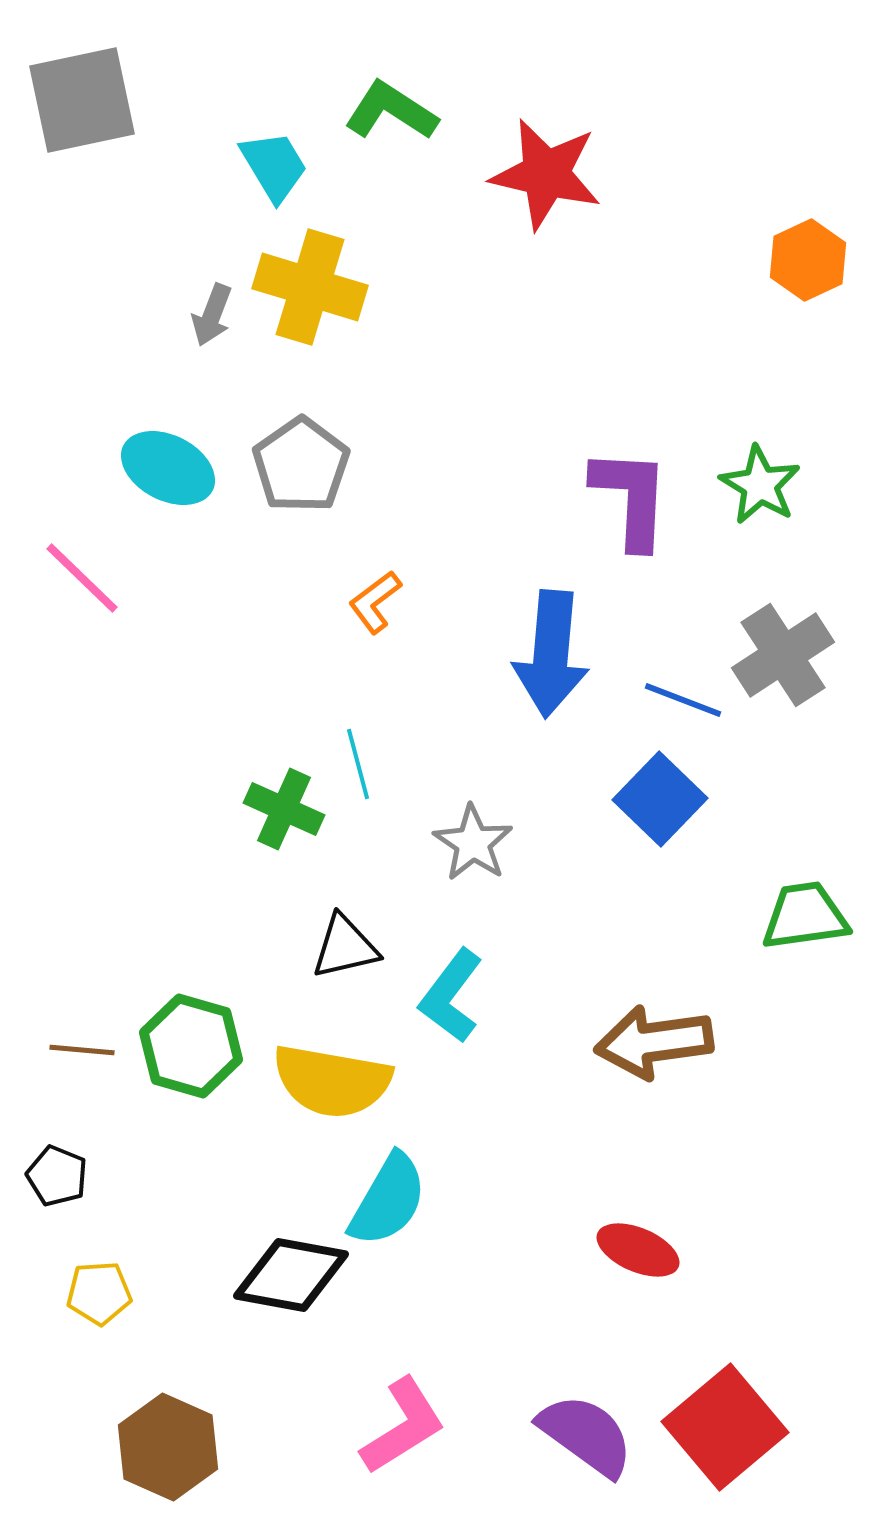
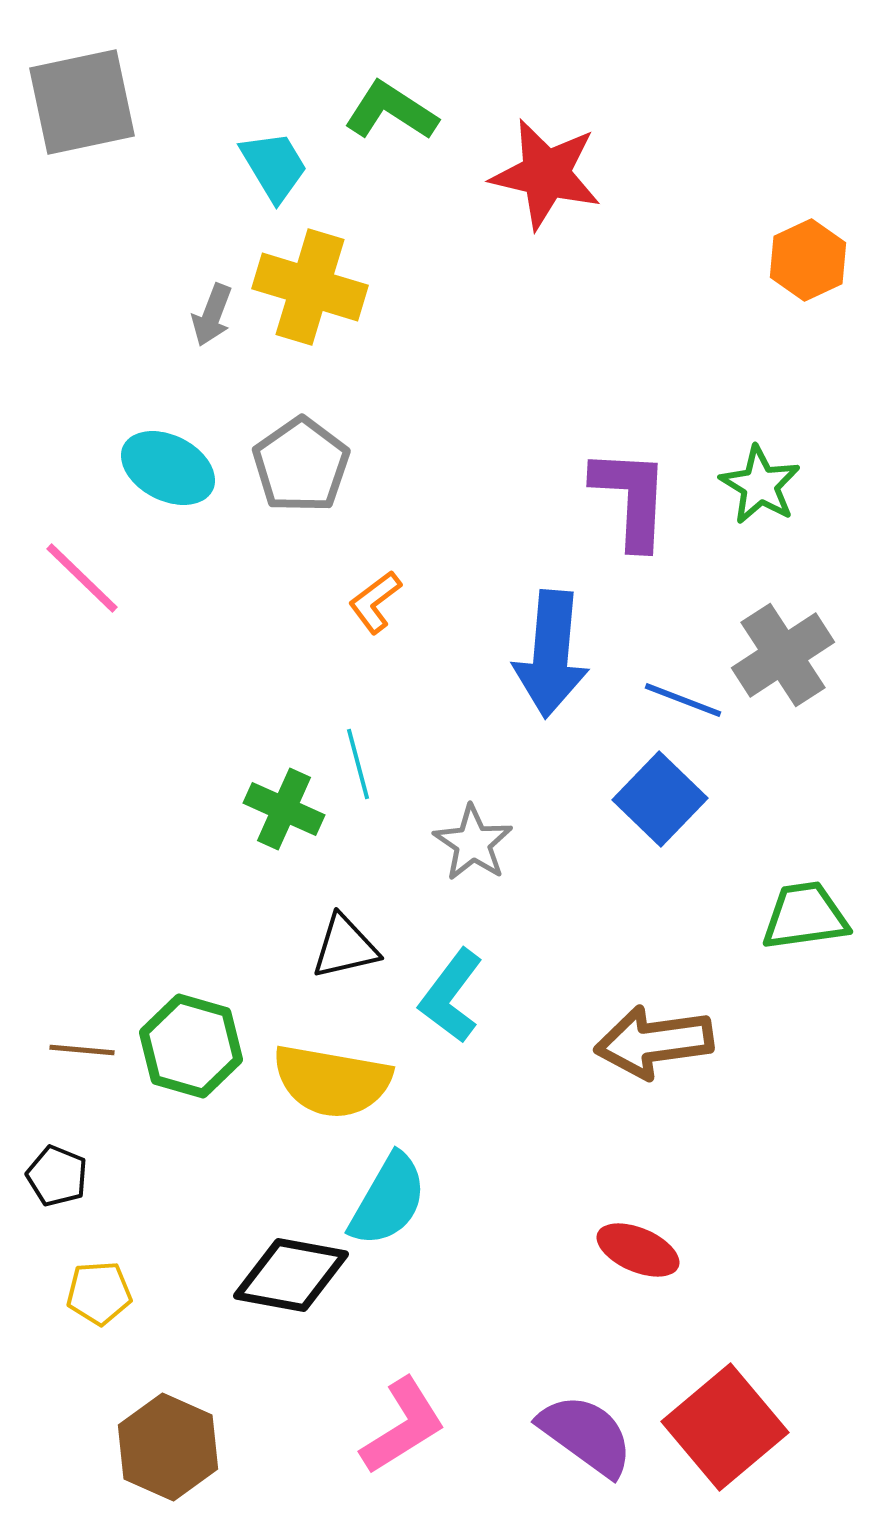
gray square: moved 2 px down
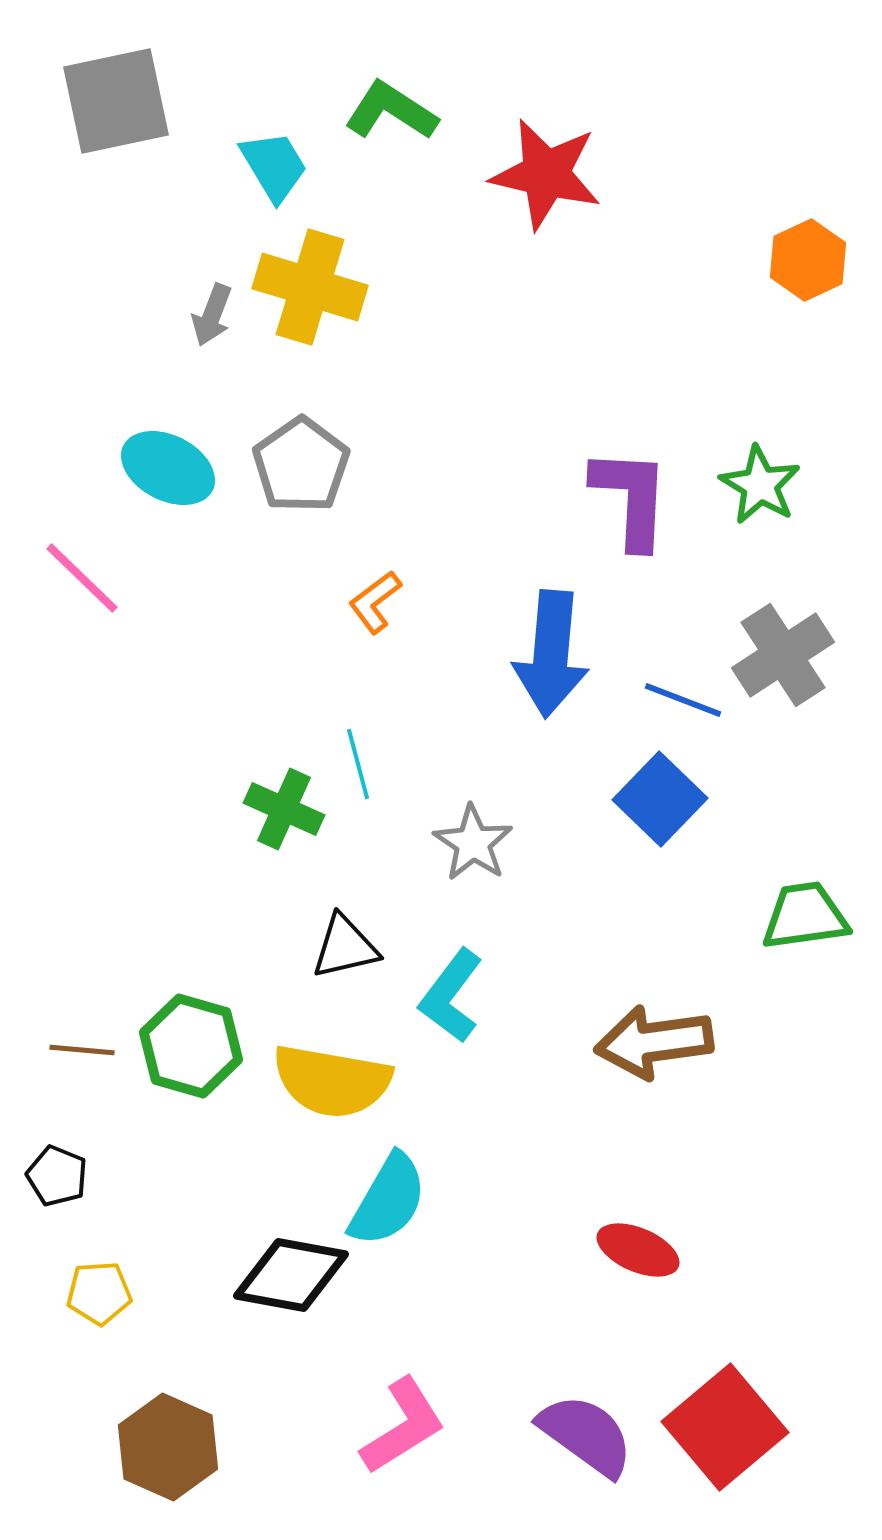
gray square: moved 34 px right, 1 px up
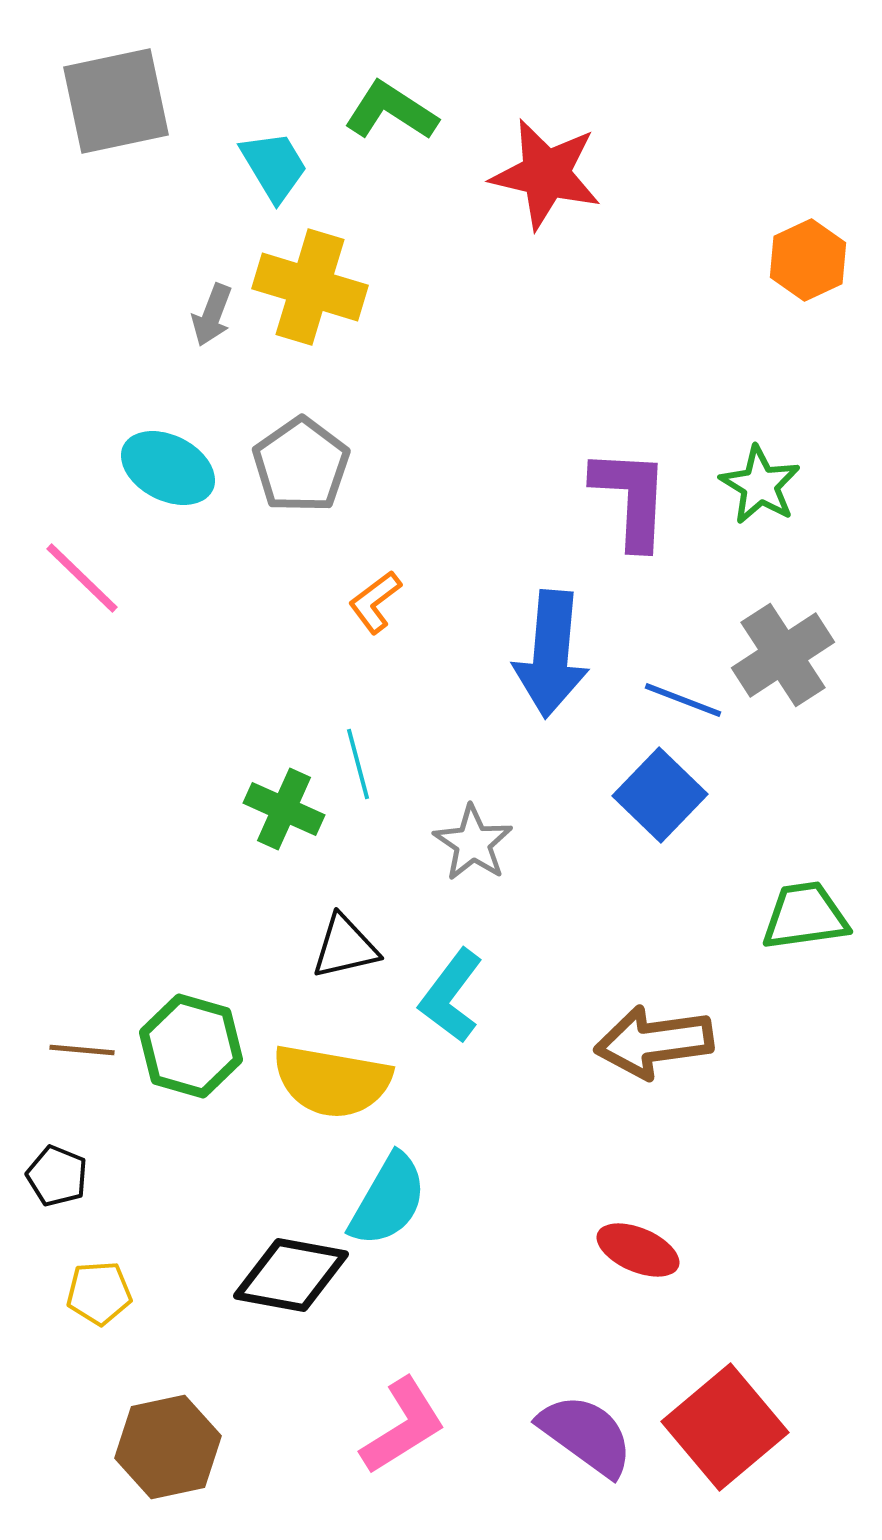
blue square: moved 4 px up
brown hexagon: rotated 24 degrees clockwise
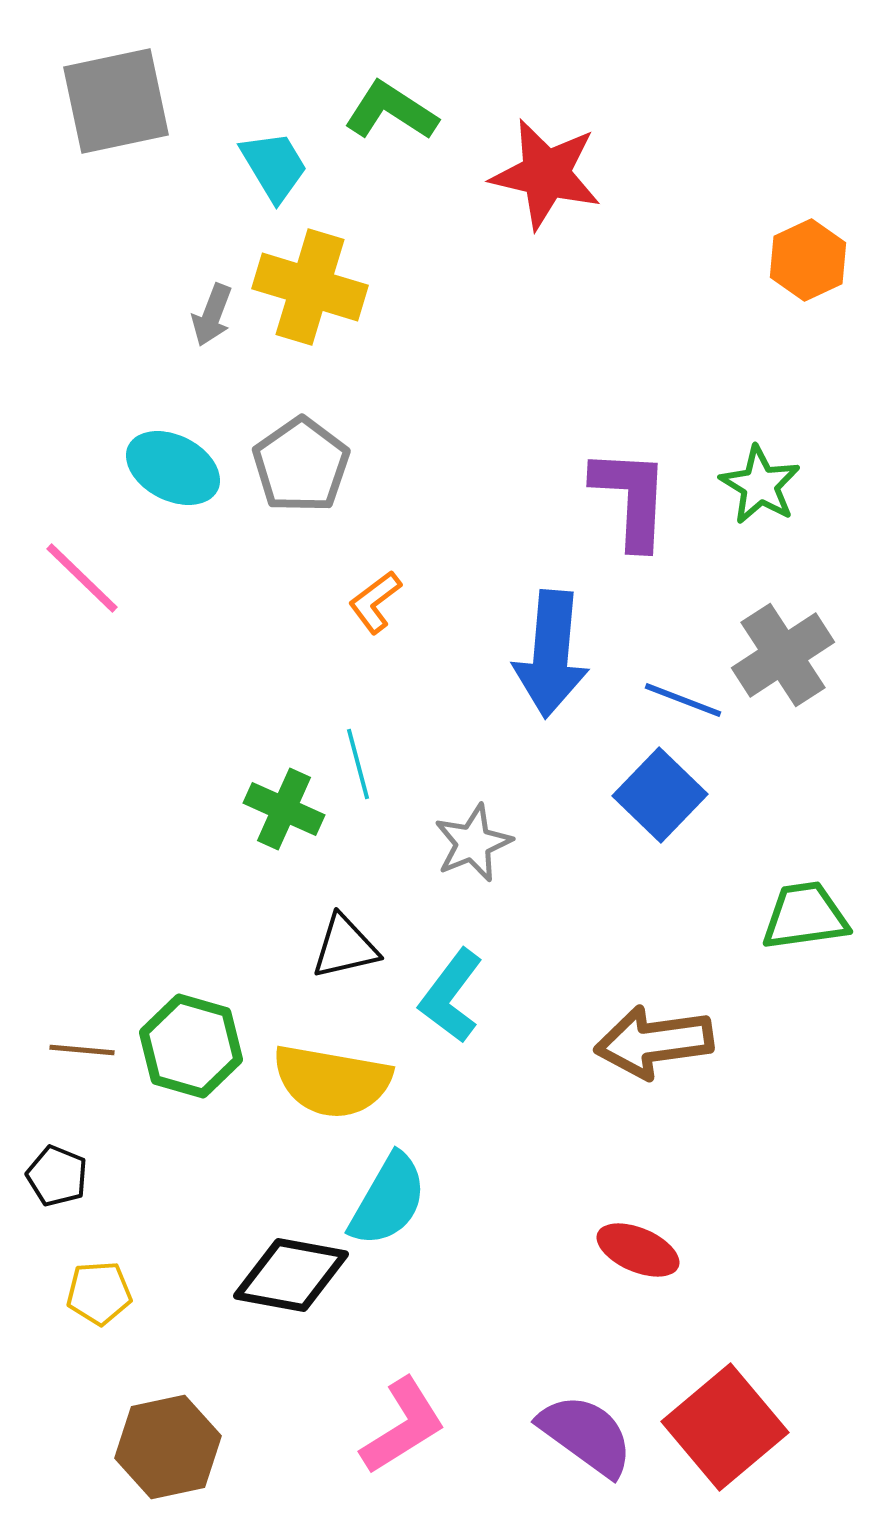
cyan ellipse: moved 5 px right
gray star: rotated 16 degrees clockwise
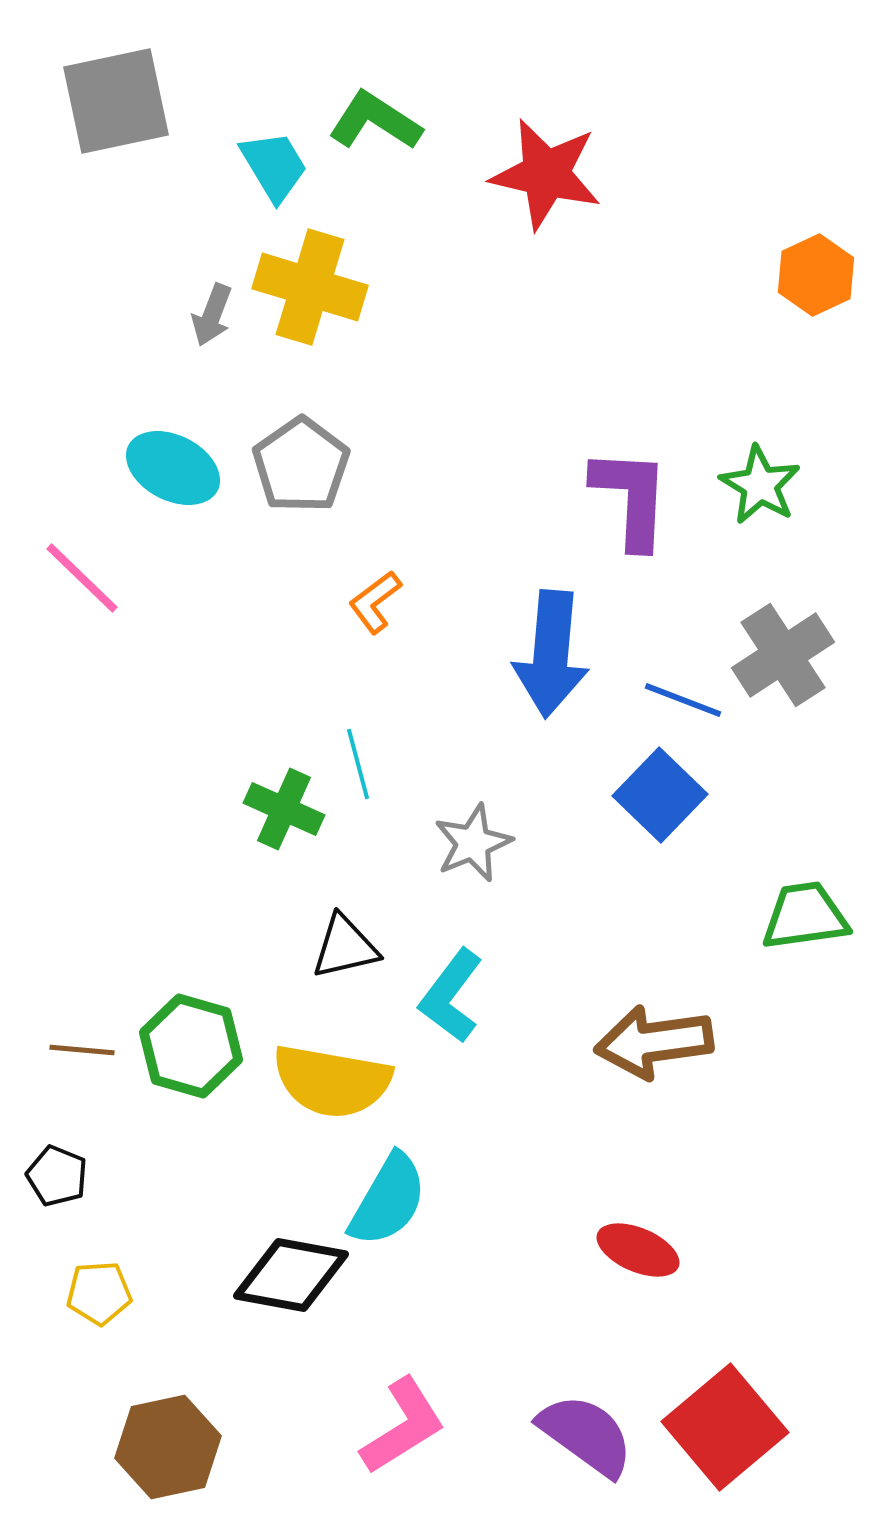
green L-shape: moved 16 px left, 10 px down
orange hexagon: moved 8 px right, 15 px down
